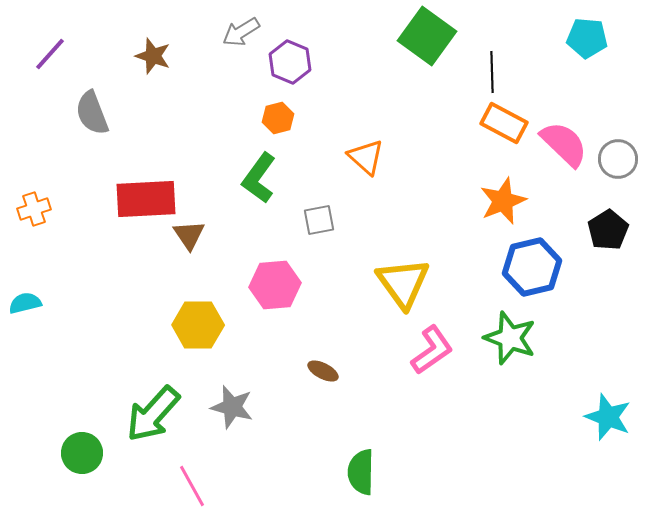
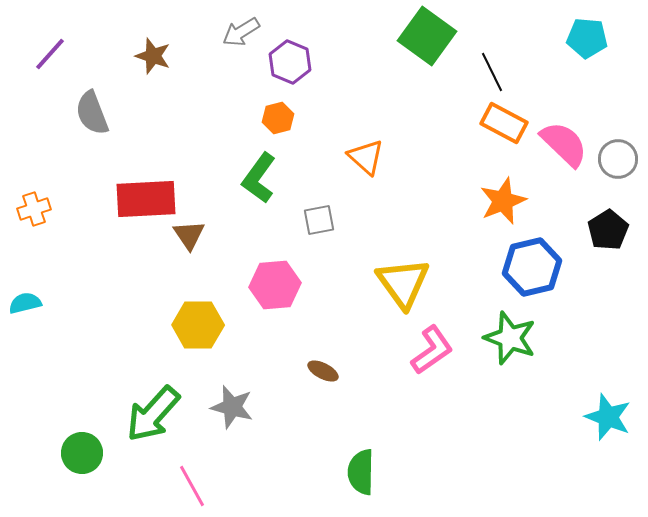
black line: rotated 24 degrees counterclockwise
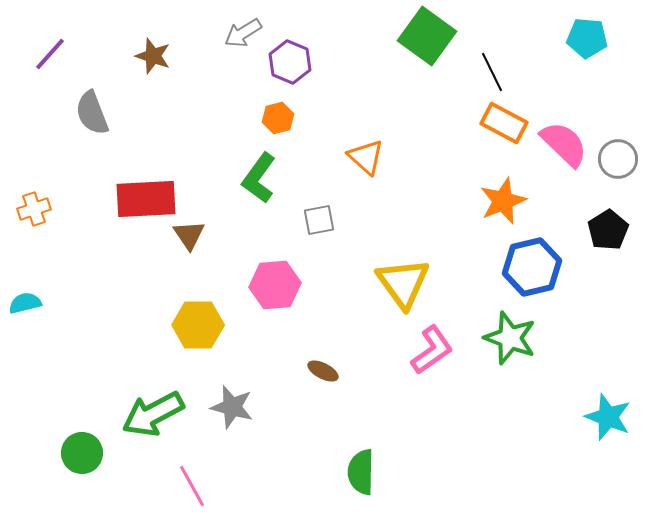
gray arrow: moved 2 px right, 1 px down
green arrow: rotated 20 degrees clockwise
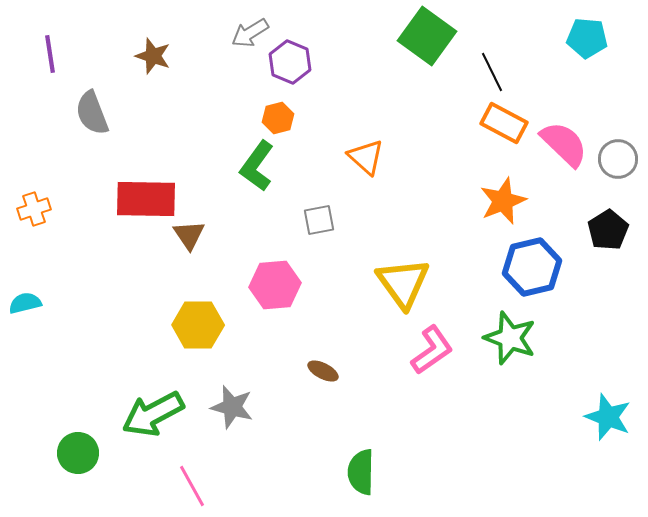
gray arrow: moved 7 px right
purple line: rotated 51 degrees counterclockwise
green L-shape: moved 2 px left, 12 px up
red rectangle: rotated 4 degrees clockwise
green circle: moved 4 px left
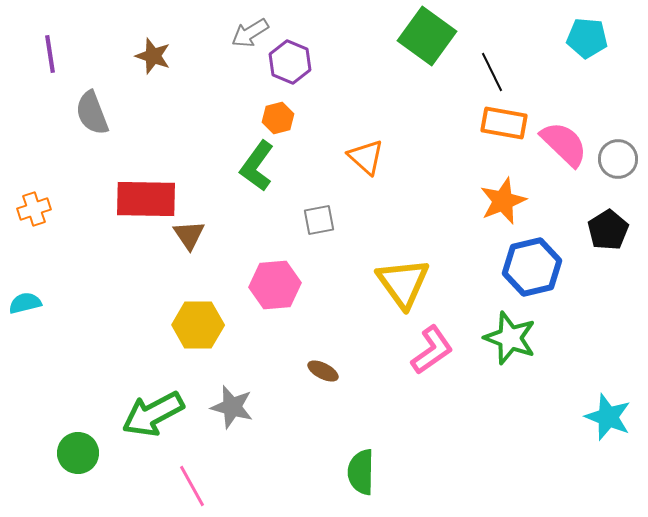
orange rectangle: rotated 18 degrees counterclockwise
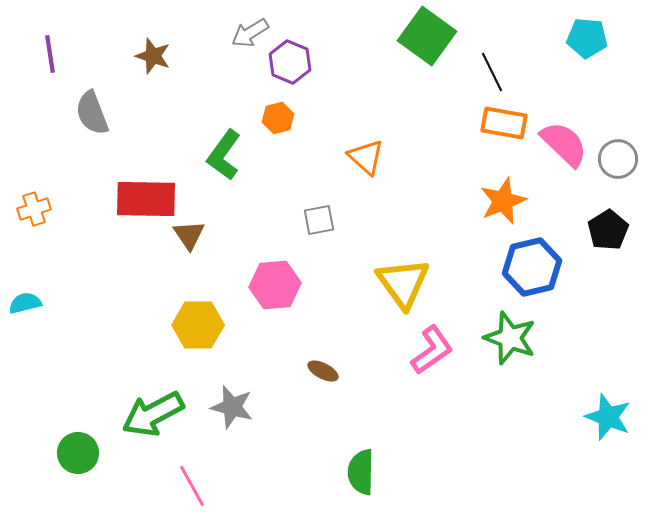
green L-shape: moved 33 px left, 11 px up
